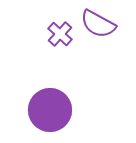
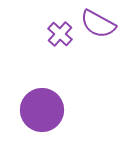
purple circle: moved 8 px left
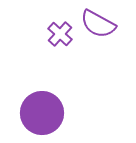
purple circle: moved 3 px down
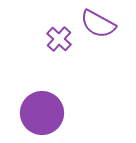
purple cross: moved 1 px left, 5 px down
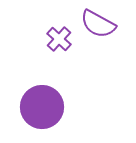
purple circle: moved 6 px up
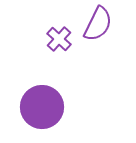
purple semicircle: rotated 93 degrees counterclockwise
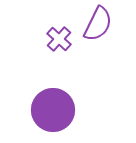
purple circle: moved 11 px right, 3 px down
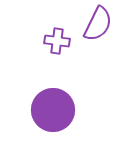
purple cross: moved 2 px left, 2 px down; rotated 35 degrees counterclockwise
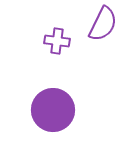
purple semicircle: moved 5 px right
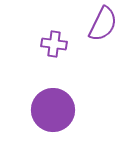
purple cross: moved 3 px left, 3 px down
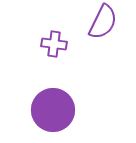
purple semicircle: moved 2 px up
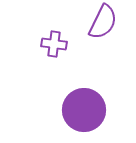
purple circle: moved 31 px right
